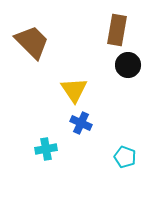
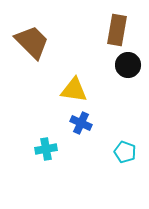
yellow triangle: rotated 48 degrees counterclockwise
cyan pentagon: moved 5 px up
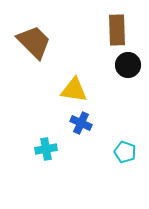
brown rectangle: rotated 12 degrees counterclockwise
brown trapezoid: moved 2 px right
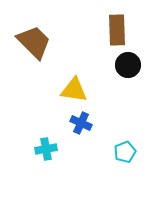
cyan pentagon: rotated 30 degrees clockwise
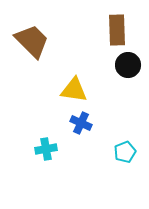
brown trapezoid: moved 2 px left, 1 px up
